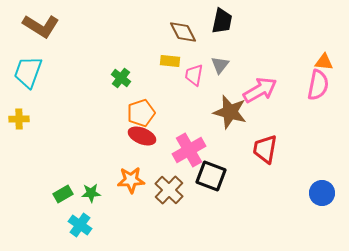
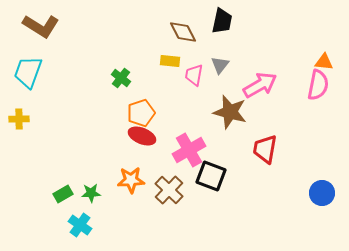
pink arrow: moved 5 px up
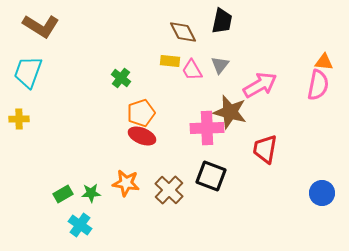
pink trapezoid: moved 2 px left, 5 px up; rotated 40 degrees counterclockwise
pink cross: moved 18 px right, 22 px up; rotated 28 degrees clockwise
orange star: moved 5 px left, 3 px down; rotated 12 degrees clockwise
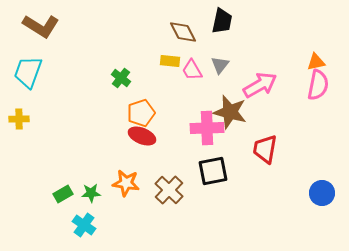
orange triangle: moved 8 px left; rotated 18 degrees counterclockwise
black square: moved 2 px right, 5 px up; rotated 32 degrees counterclockwise
cyan cross: moved 4 px right
